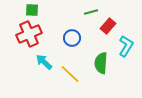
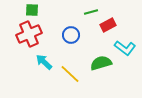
red rectangle: moved 1 px up; rotated 21 degrees clockwise
blue circle: moved 1 px left, 3 px up
cyan L-shape: moved 1 px left, 2 px down; rotated 95 degrees clockwise
green semicircle: rotated 70 degrees clockwise
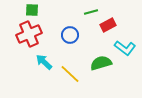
blue circle: moved 1 px left
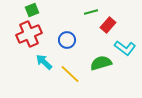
green square: rotated 24 degrees counterclockwise
red rectangle: rotated 21 degrees counterclockwise
blue circle: moved 3 px left, 5 px down
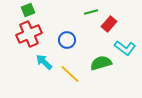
green square: moved 4 px left
red rectangle: moved 1 px right, 1 px up
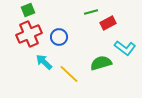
red rectangle: moved 1 px left, 1 px up; rotated 21 degrees clockwise
blue circle: moved 8 px left, 3 px up
yellow line: moved 1 px left
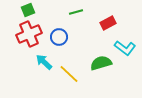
green line: moved 15 px left
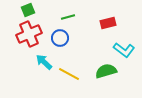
green line: moved 8 px left, 5 px down
red rectangle: rotated 14 degrees clockwise
blue circle: moved 1 px right, 1 px down
cyan L-shape: moved 1 px left, 2 px down
green semicircle: moved 5 px right, 8 px down
yellow line: rotated 15 degrees counterclockwise
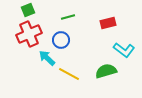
blue circle: moved 1 px right, 2 px down
cyan arrow: moved 3 px right, 4 px up
